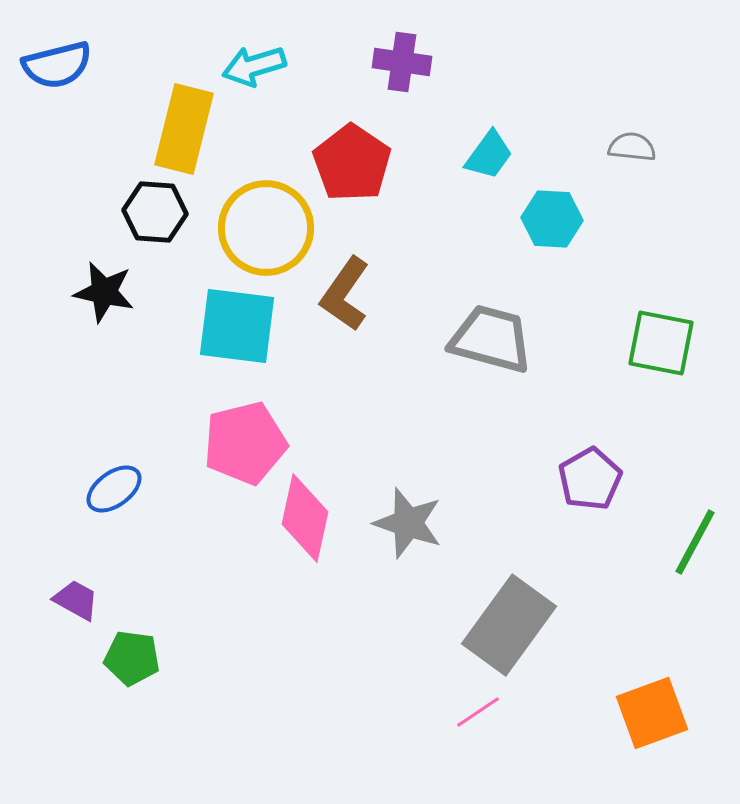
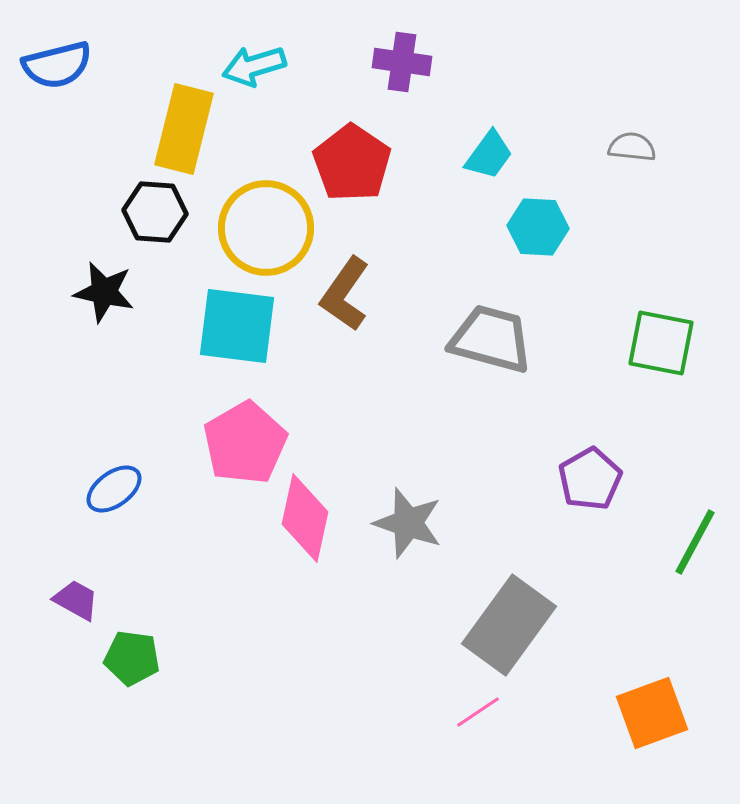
cyan hexagon: moved 14 px left, 8 px down
pink pentagon: rotated 16 degrees counterclockwise
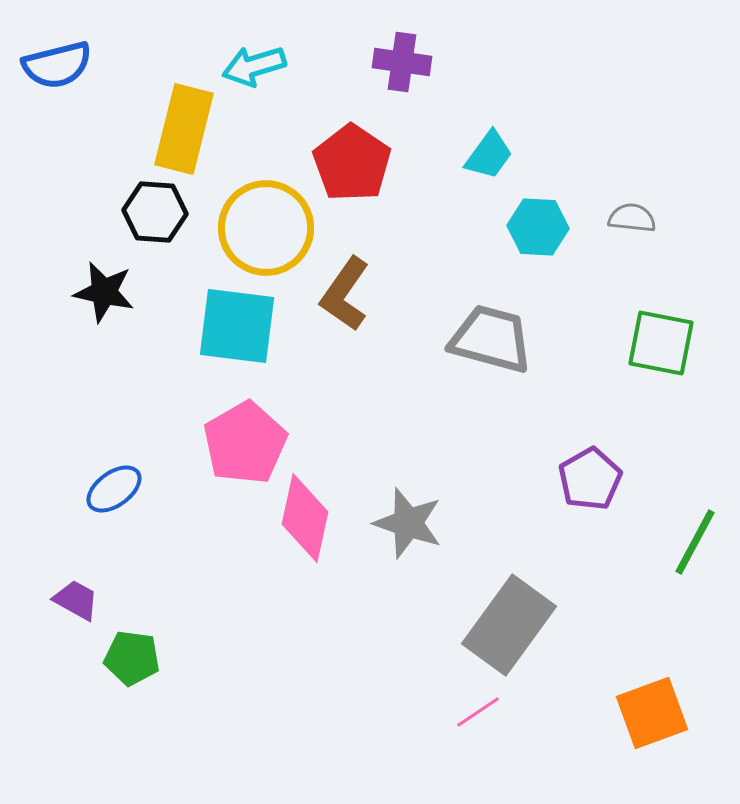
gray semicircle: moved 71 px down
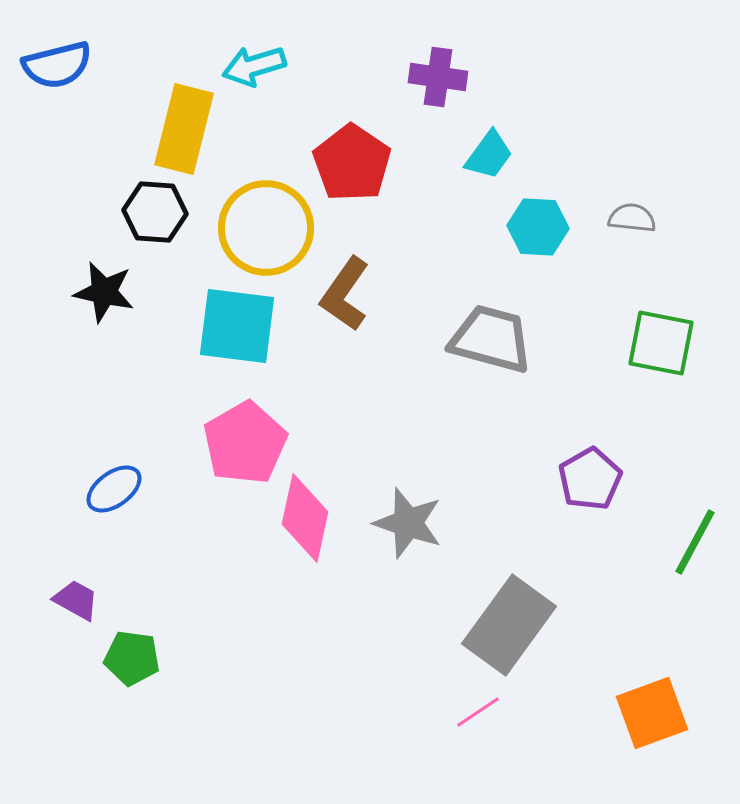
purple cross: moved 36 px right, 15 px down
